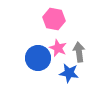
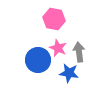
blue circle: moved 2 px down
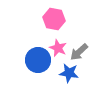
gray arrow: rotated 126 degrees counterclockwise
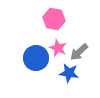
blue circle: moved 2 px left, 2 px up
